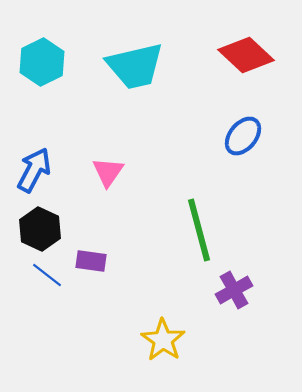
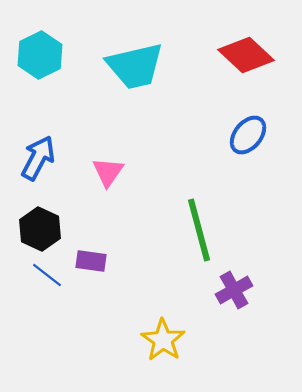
cyan hexagon: moved 2 px left, 7 px up
blue ellipse: moved 5 px right, 1 px up
blue arrow: moved 4 px right, 12 px up
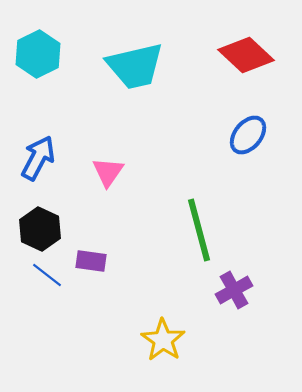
cyan hexagon: moved 2 px left, 1 px up
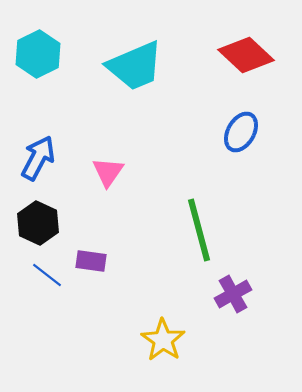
cyan trapezoid: rotated 10 degrees counterclockwise
blue ellipse: moved 7 px left, 3 px up; rotated 9 degrees counterclockwise
black hexagon: moved 2 px left, 6 px up
purple cross: moved 1 px left, 4 px down
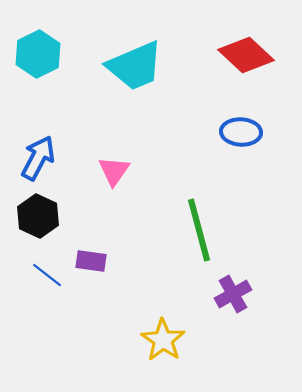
blue ellipse: rotated 63 degrees clockwise
pink triangle: moved 6 px right, 1 px up
black hexagon: moved 7 px up
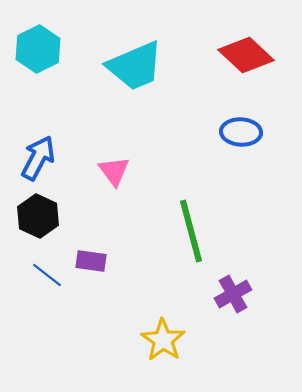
cyan hexagon: moved 5 px up
pink triangle: rotated 12 degrees counterclockwise
green line: moved 8 px left, 1 px down
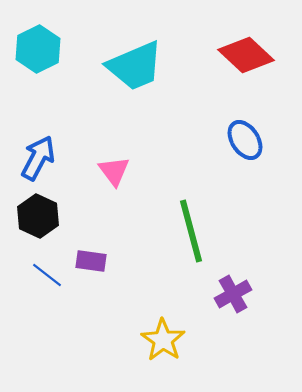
blue ellipse: moved 4 px right, 8 px down; rotated 54 degrees clockwise
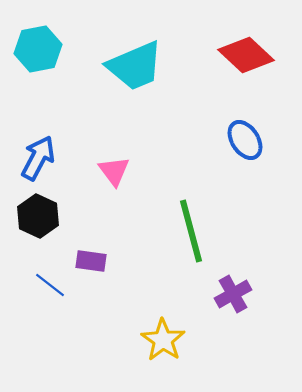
cyan hexagon: rotated 15 degrees clockwise
blue line: moved 3 px right, 10 px down
